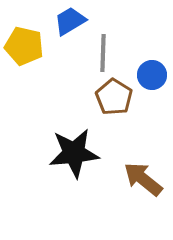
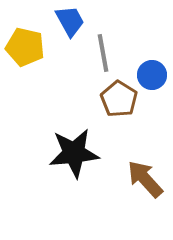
blue trapezoid: rotated 92 degrees clockwise
yellow pentagon: moved 1 px right, 1 px down
gray line: rotated 12 degrees counterclockwise
brown pentagon: moved 5 px right, 2 px down
brown arrow: moved 2 px right; rotated 9 degrees clockwise
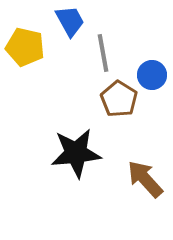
black star: moved 2 px right
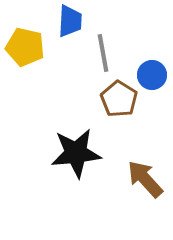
blue trapezoid: rotated 32 degrees clockwise
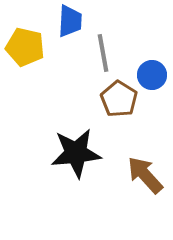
brown arrow: moved 4 px up
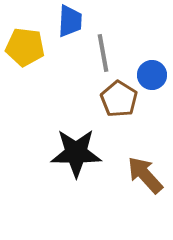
yellow pentagon: rotated 6 degrees counterclockwise
black star: rotated 6 degrees clockwise
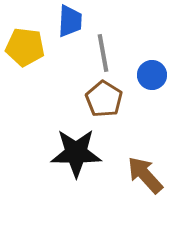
brown pentagon: moved 15 px left
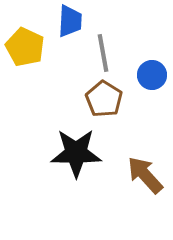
yellow pentagon: rotated 18 degrees clockwise
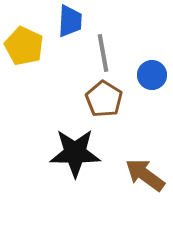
yellow pentagon: moved 1 px left, 1 px up
black star: moved 1 px left
brown arrow: rotated 12 degrees counterclockwise
